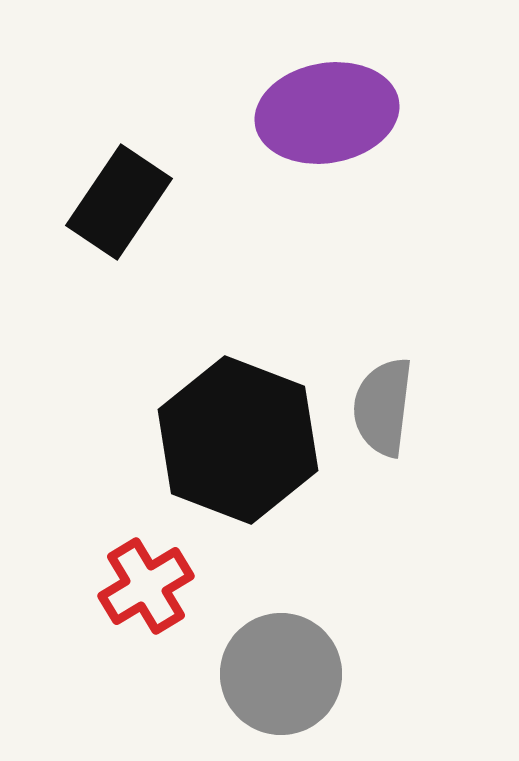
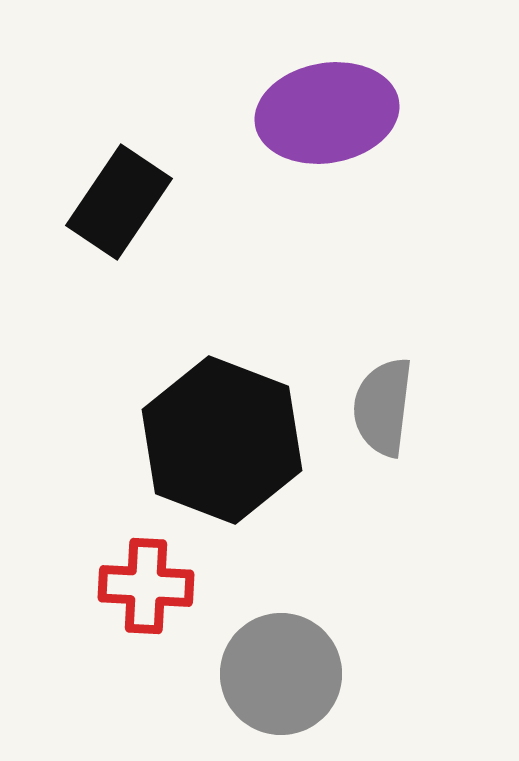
black hexagon: moved 16 px left
red cross: rotated 34 degrees clockwise
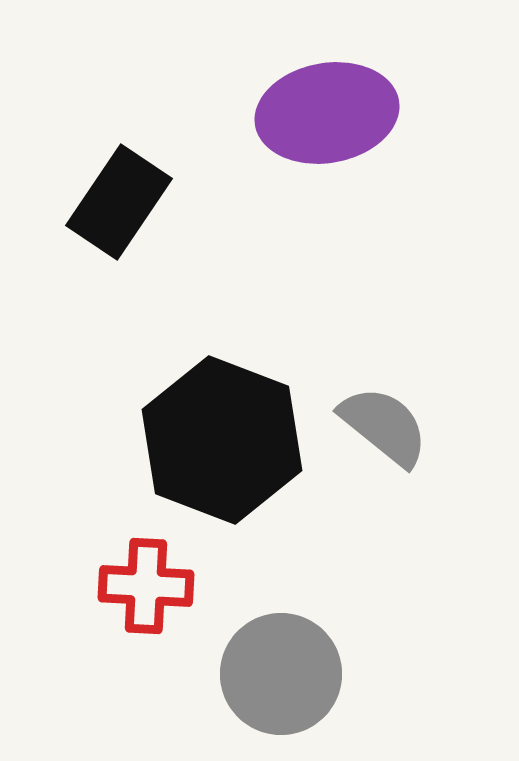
gray semicircle: moved 1 px right, 19 px down; rotated 122 degrees clockwise
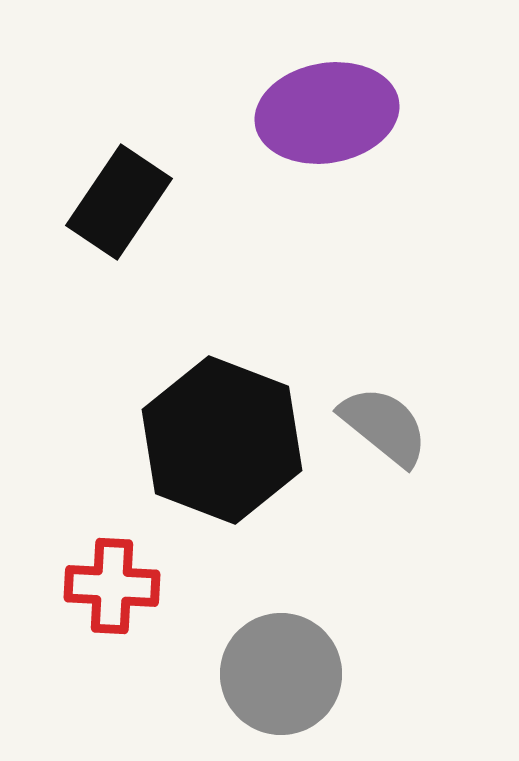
red cross: moved 34 px left
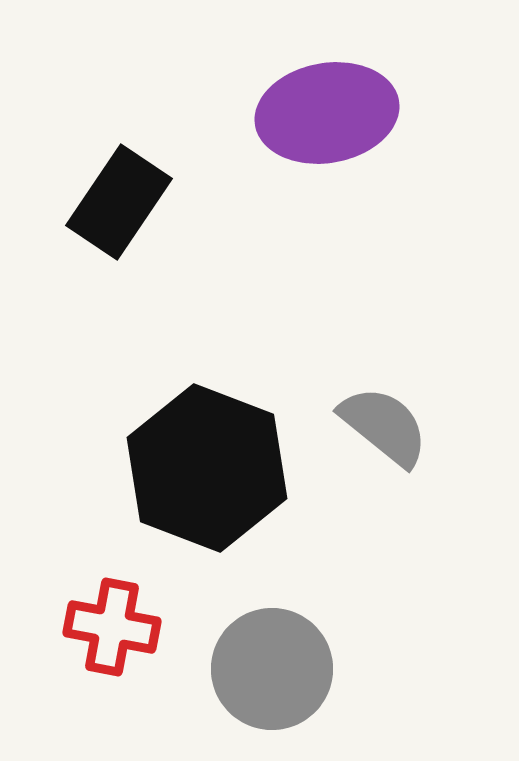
black hexagon: moved 15 px left, 28 px down
red cross: moved 41 px down; rotated 8 degrees clockwise
gray circle: moved 9 px left, 5 px up
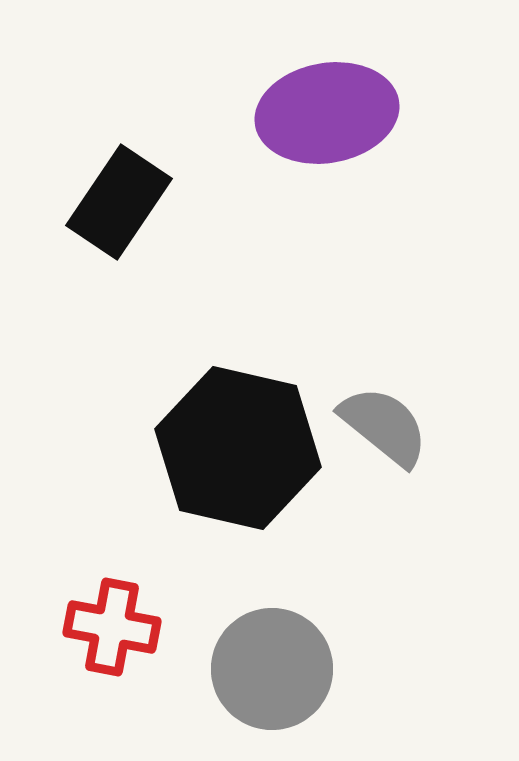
black hexagon: moved 31 px right, 20 px up; rotated 8 degrees counterclockwise
